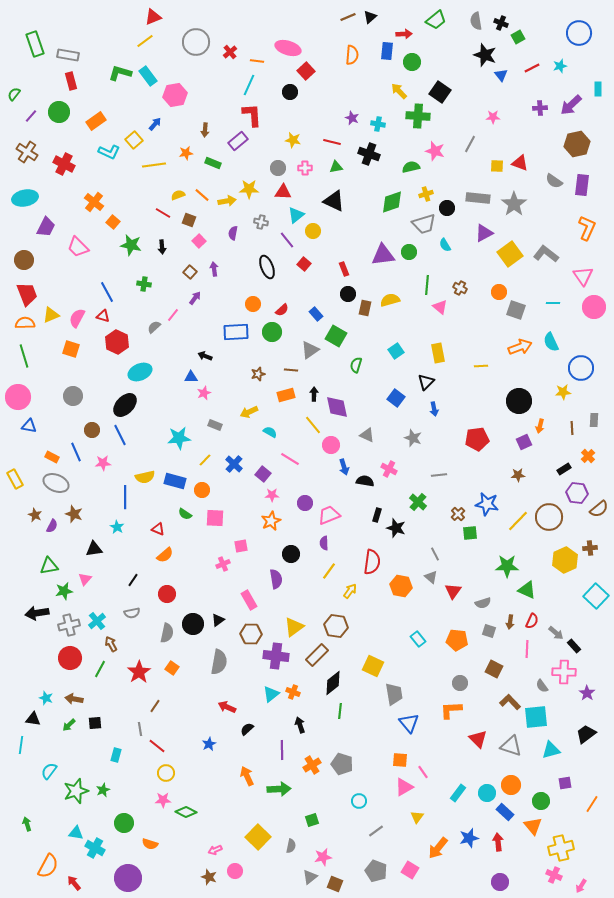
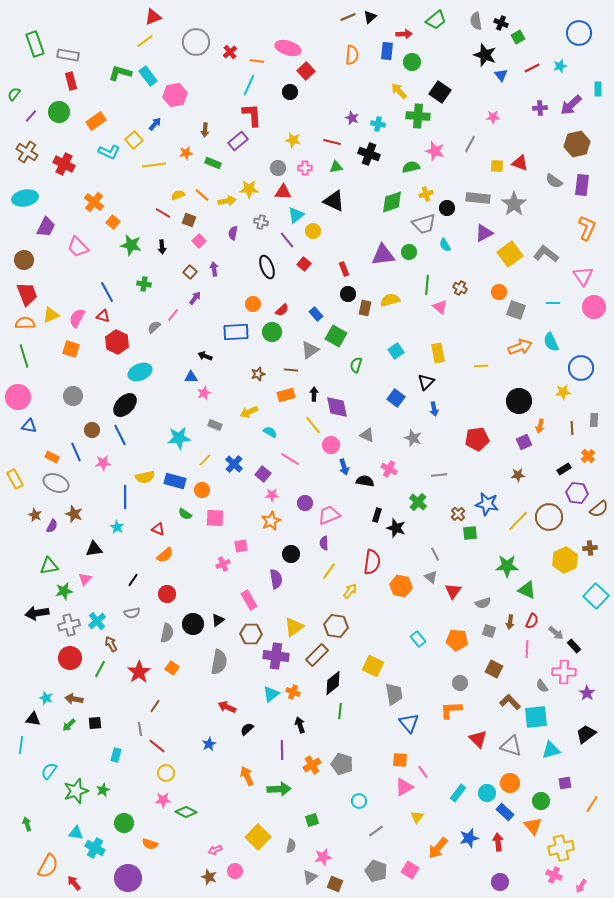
orange circle at (511, 785): moved 1 px left, 2 px up
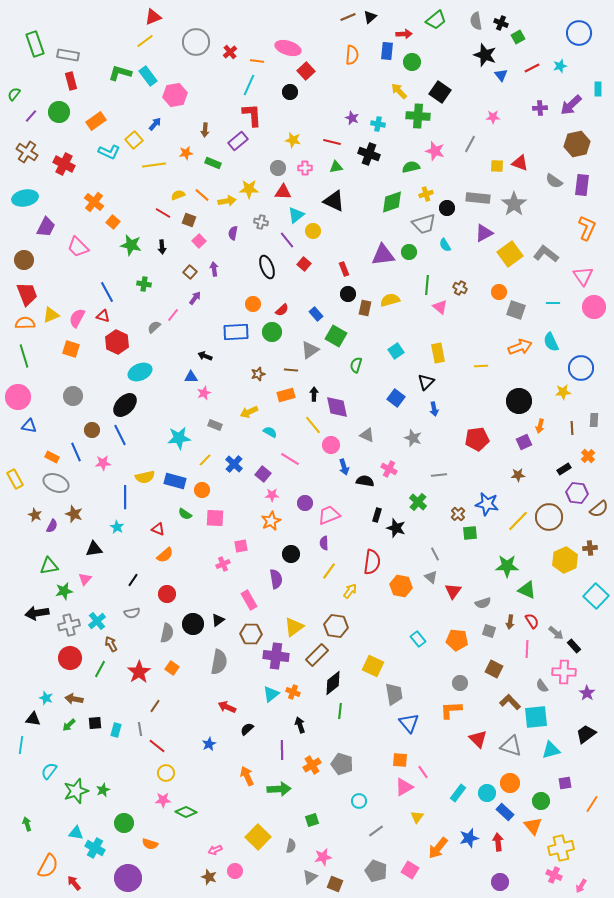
red semicircle at (532, 621): rotated 56 degrees counterclockwise
cyan rectangle at (116, 755): moved 25 px up
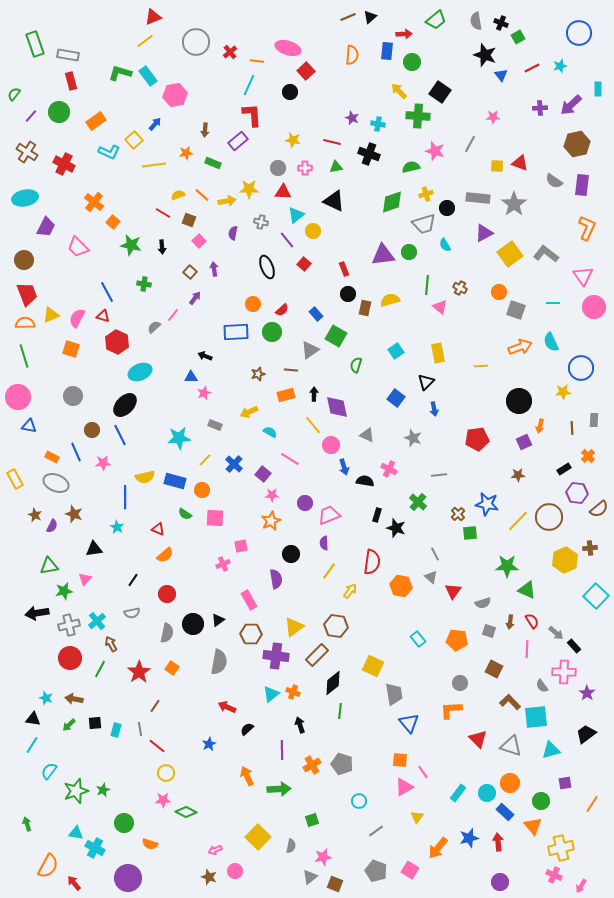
cyan line at (21, 745): moved 11 px right; rotated 24 degrees clockwise
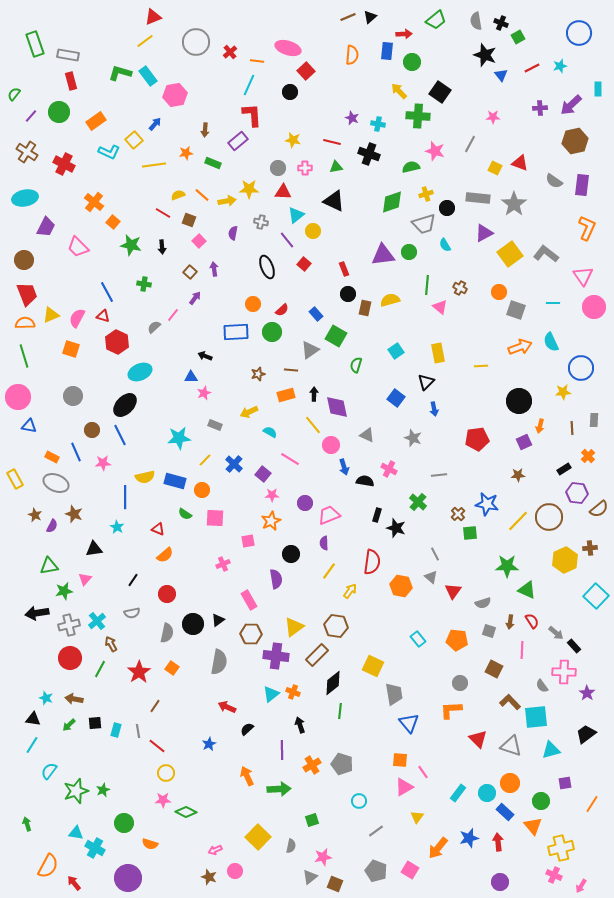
brown hexagon at (577, 144): moved 2 px left, 3 px up
yellow square at (497, 166): moved 2 px left, 2 px down; rotated 24 degrees clockwise
pink square at (241, 546): moved 7 px right, 5 px up
pink line at (527, 649): moved 5 px left, 1 px down
gray line at (140, 729): moved 2 px left, 2 px down
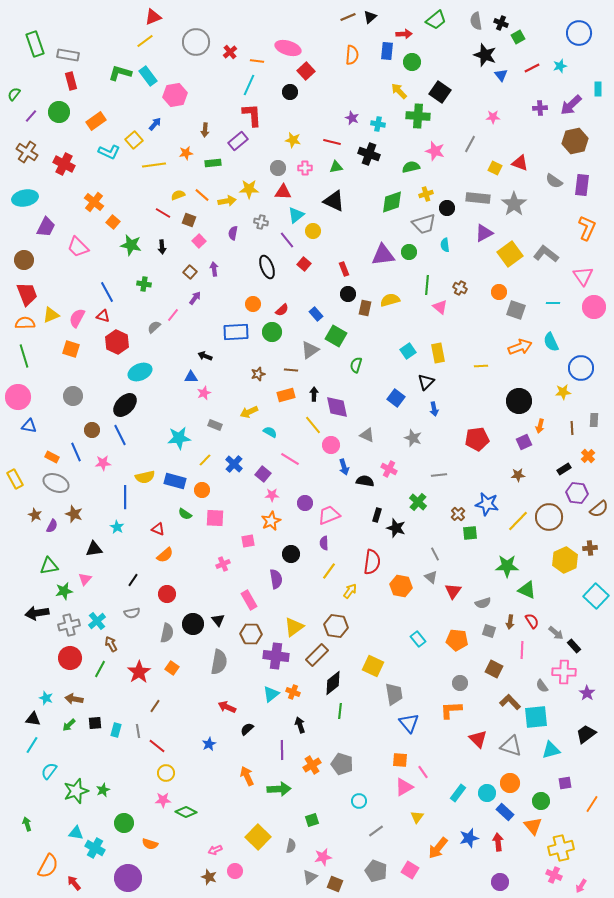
green rectangle at (213, 163): rotated 28 degrees counterclockwise
cyan semicircle at (445, 245): rotated 24 degrees clockwise
cyan square at (396, 351): moved 12 px right
black triangle at (218, 620): rotated 32 degrees counterclockwise
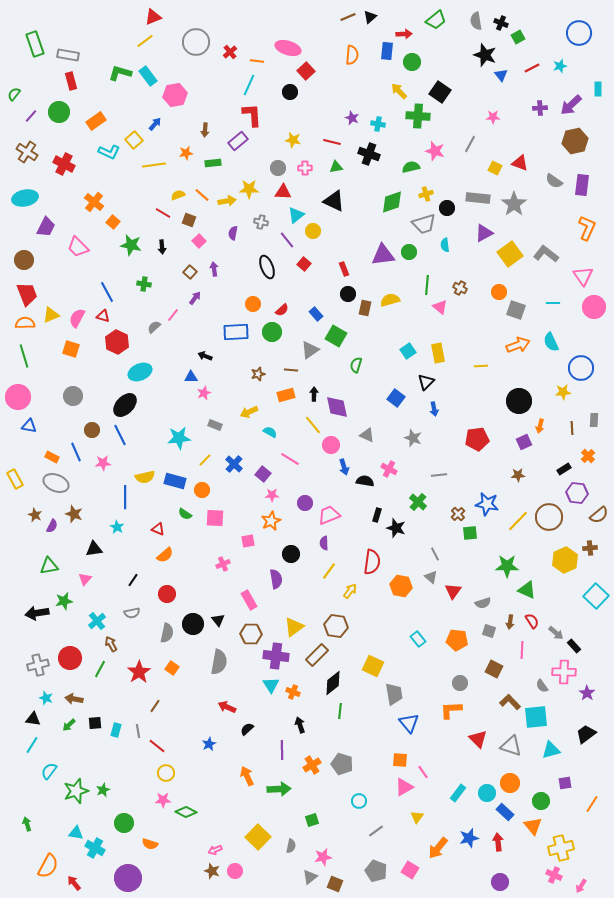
orange arrow at (520, 347): moved 2 px left, 2 px up
brown semicircle at (599, 509): moved 6 px down
green star at (64, 591): moved 10 px down
gray cross at (69, 625): moved 31 px left, 40 px down
cyan triangle at (271, 694): moved 9 px up; rotated 24 degrees counterclockwise
brown star at (209, 877): moved 3 px right, 6 px up
